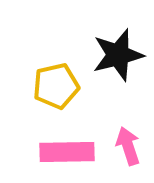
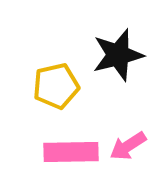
pink arrow: rotated 105 degrees counterclockwise
pink rectangle: moved 4 px right
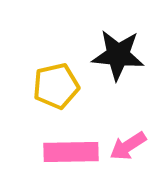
black star: rotated 20 degrees clockwise
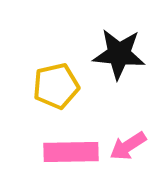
black star: moved 1 px right, 1 px up
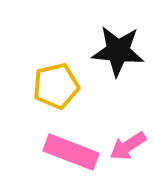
black star: moved 1 px left, 3 px up
pink rectangle: rotated 22 degrees clockwise
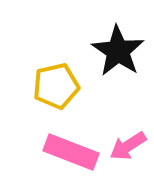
black star: rotated 28 degrees clockwise
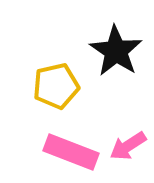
black star: moved 2 px left
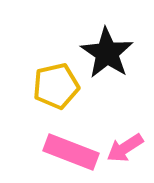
black star: moved 9 px left, 2 px down
pink arrow: moved 3 px left, 2 px down
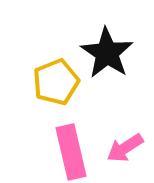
yellow pentagon: moved 4 px up; rotated 9 degrees counterclockwise
pink rectangle: rotated 56 degrees clockwise
